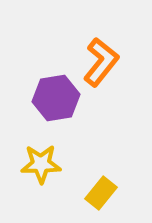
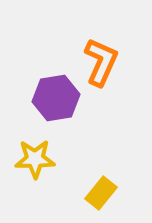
orange L-shape: rotated 15 degrees counterclockwise
yellow star: moved 6 px left, 5 px up
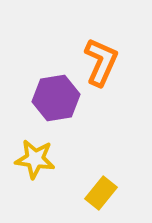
yellow star: rotated 9 degrees clockwise
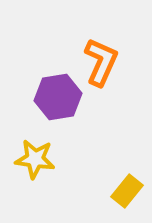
purple hexagon: moved 2 px right, 1 px up
yellow rectangle: moved 26 px right, 2 px up
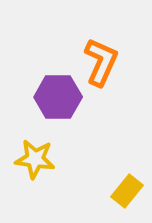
purple hexagon: rotated 9 degrees clockwise
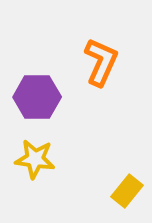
purple hexagon: moved 21 px left
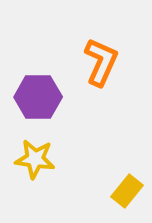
purple hexagon: moved 1 px right
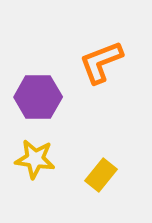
orange L-shape: rotated 135 degrees counterclockwise
yellow rectangle: moved 26 px left, 16 px up
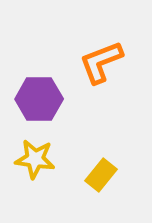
purple hexagon: moved 1 px right, 2 px down
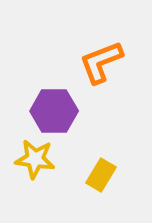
purple hexagon: moved 15 px right, 12 px down
yellow rectangle: rotated 8 degrees counterclockwise
